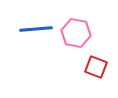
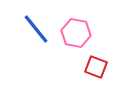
blue line: rotated 56 degrees clockwise
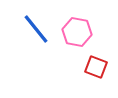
pink hexagon: moved 1 px right, 1 px up
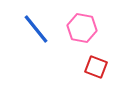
pink hexagon: moved 5 px right, 4 px up
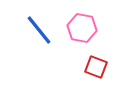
blue line: moved 3 px right, 1 px down
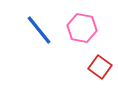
red square: moved 4 px right; rotated 15 degrees clockwise
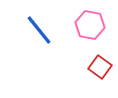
pink hexagon: moved 8 px right, 3 px up
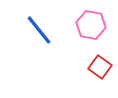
pink hexagon: moved 1 px right
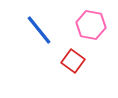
red square: moved 27 px left, 6 px up
